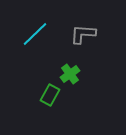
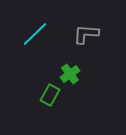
gray L-shape: moved 3 px right
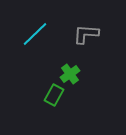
green rectangle: moved 4 px right
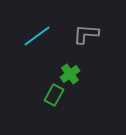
cyan line: moved 2 px right, 2 px down; rotated 8 degrees clockwise
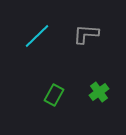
cyan line: rotated 8 degrees counterclockwise
green cross: moved 29 px right, 18 px down
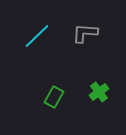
gray L-shape: moved 1 px left, 1 px up
green rectangle: moved 2 px down
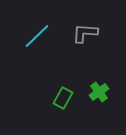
green rectangle: moved 9 px right, 1 px down
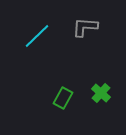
gray L-shape: moved 6 px up
green cross: moved 2 px right, 1 px down; rotated 12 degrees counterclockwise
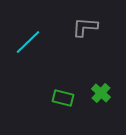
cyan line: moved 9 px left, 6 px down
green rectangle: rotated 75 degrees clockwise
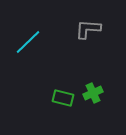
gray L-shape: moved 3 px right, 2 px down
green cross: moved 8 px left; rotated 24 degrees clockwise
